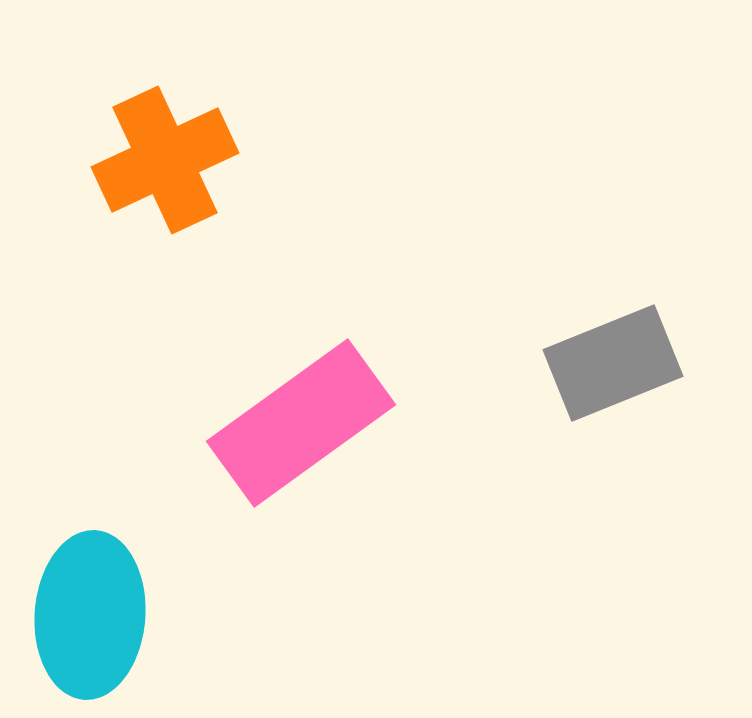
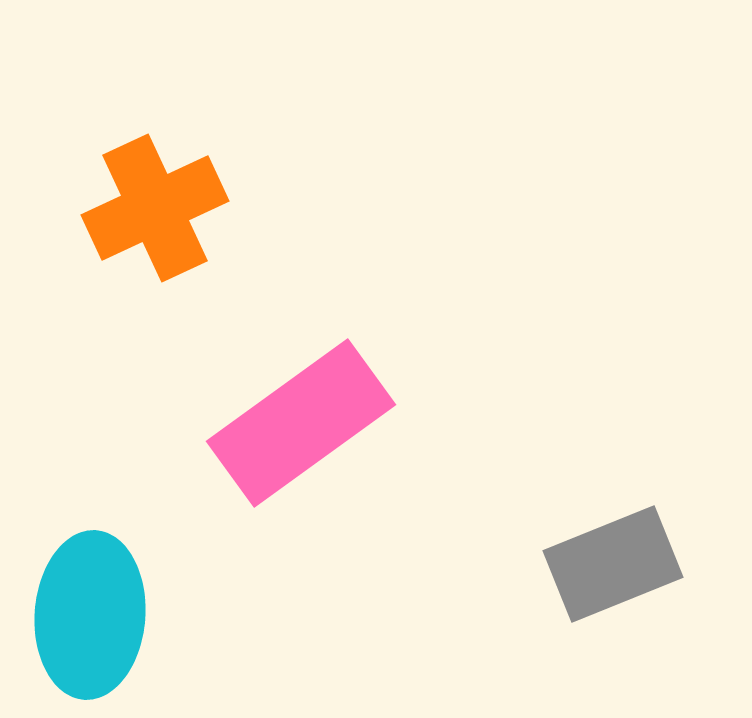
orange cross: moved 10 px left, 48 px down
gray rectangle: moved 201 px down
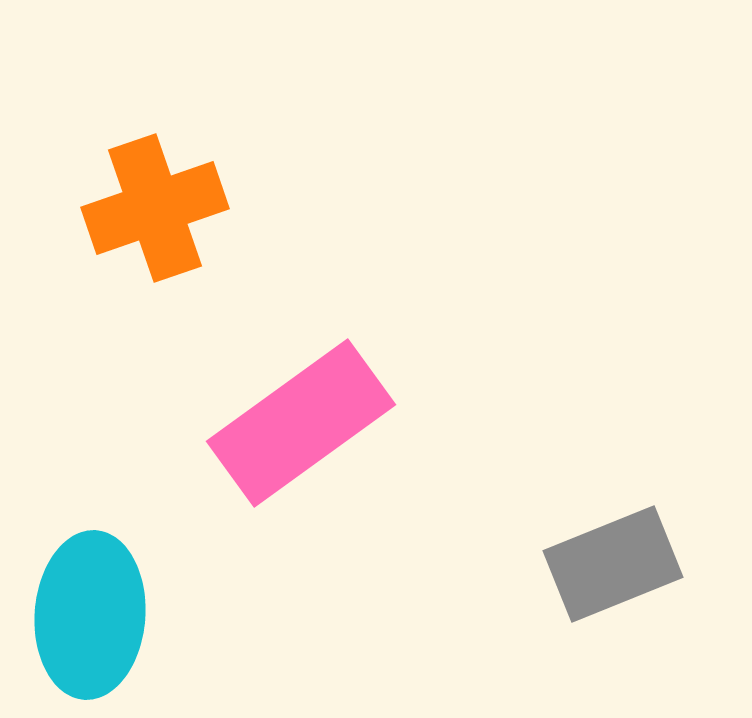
orange cross: rotated 6 degrees clockwise
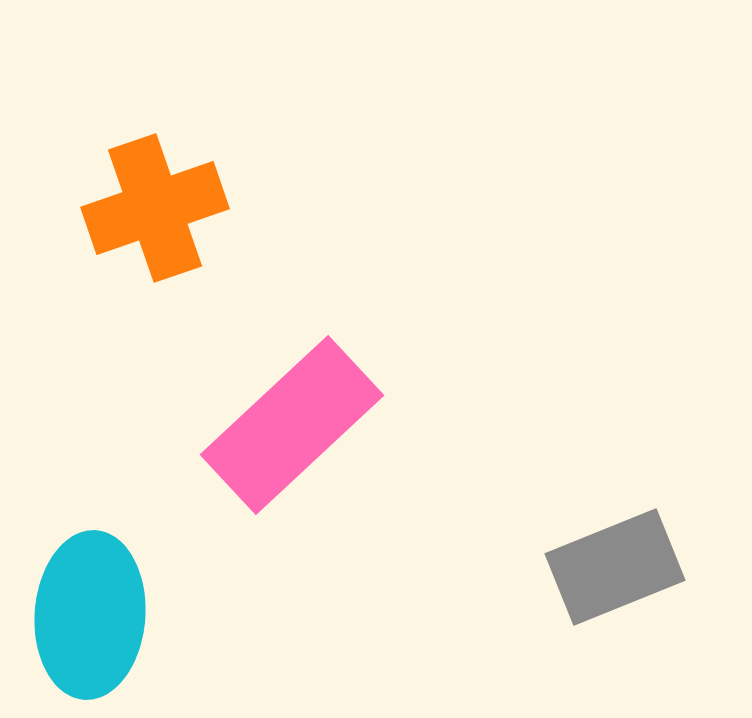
pink rectangle: moved 9 px left, 2 px down; rotated 7 degrees counterclockwise
gray rectangle: moved 2 px right, 3 px down
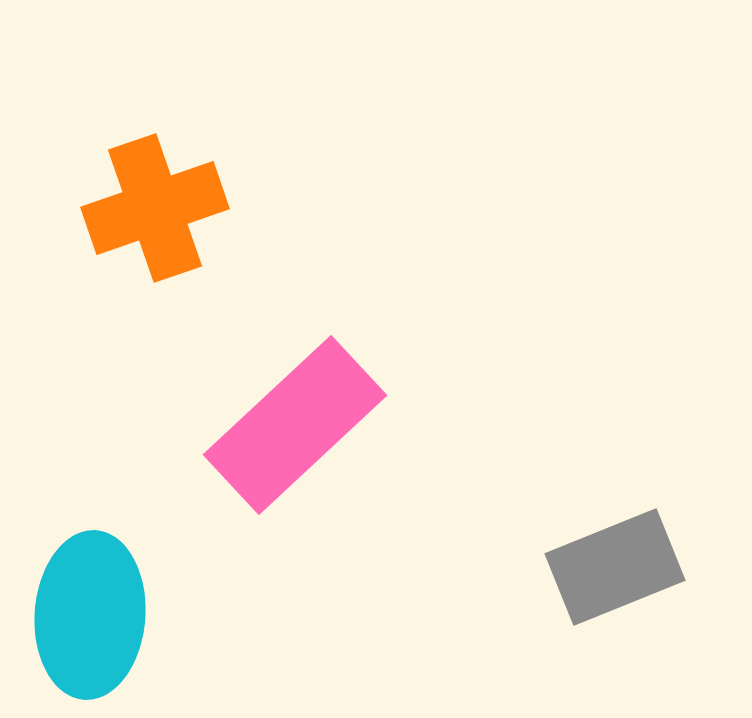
pink rectangle: moved 3 px right
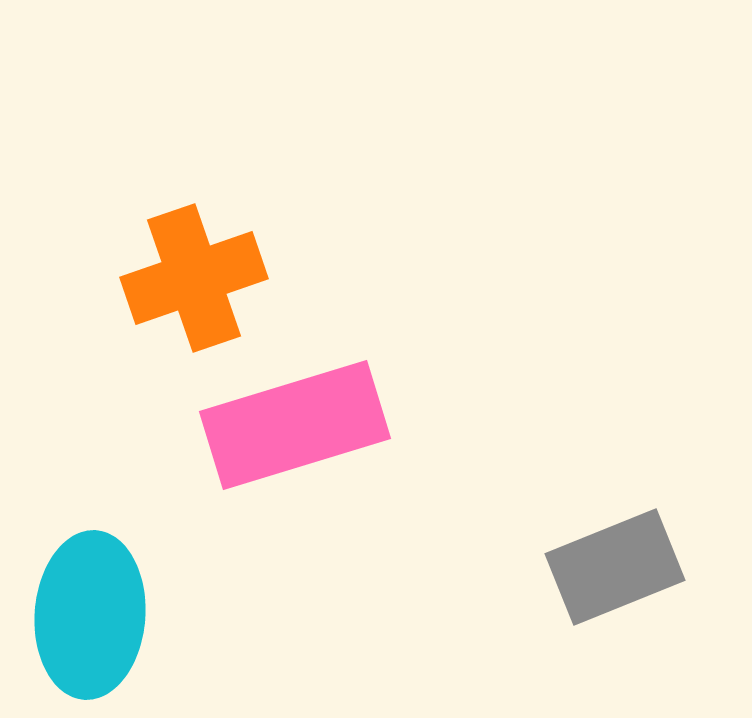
orange cross: moved 39 px right, 70 px down
pink rectangle: rotated 26 degrees clockwise
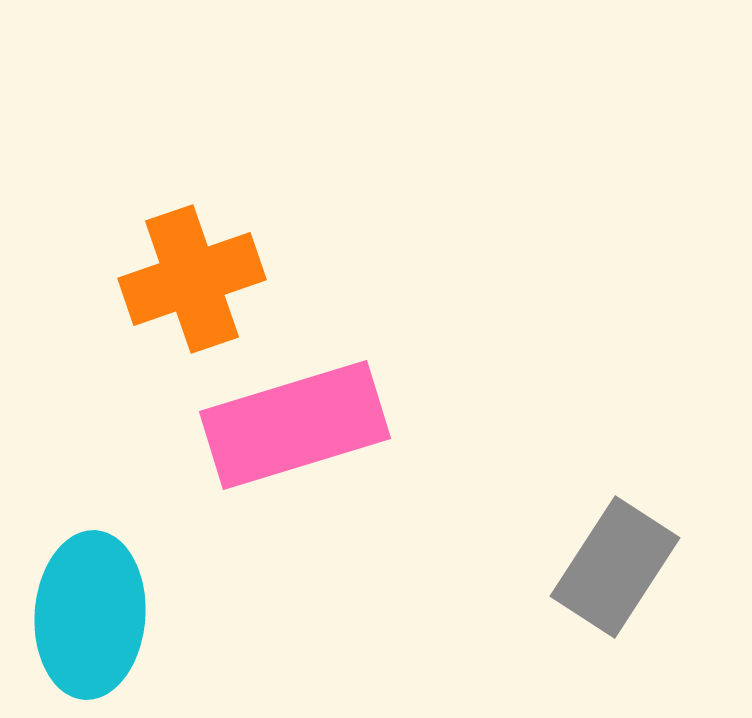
orange cross: moved 2 px left, 1 px down
gray rectangle: rotated 35 degrees counterclockwise
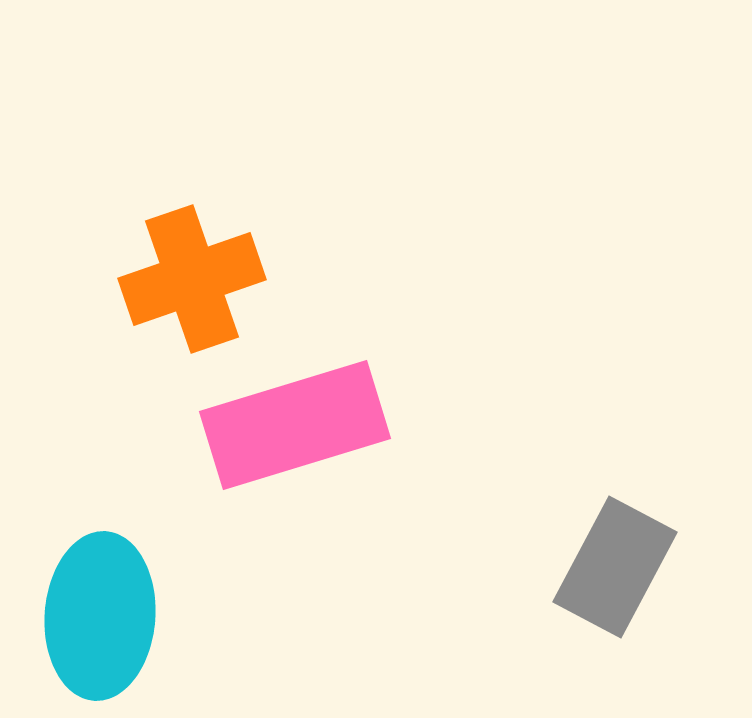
gray rectangle: rotated 5 degrees counterclockwise
cyan ellipse: moved 10 px right, 1 px down
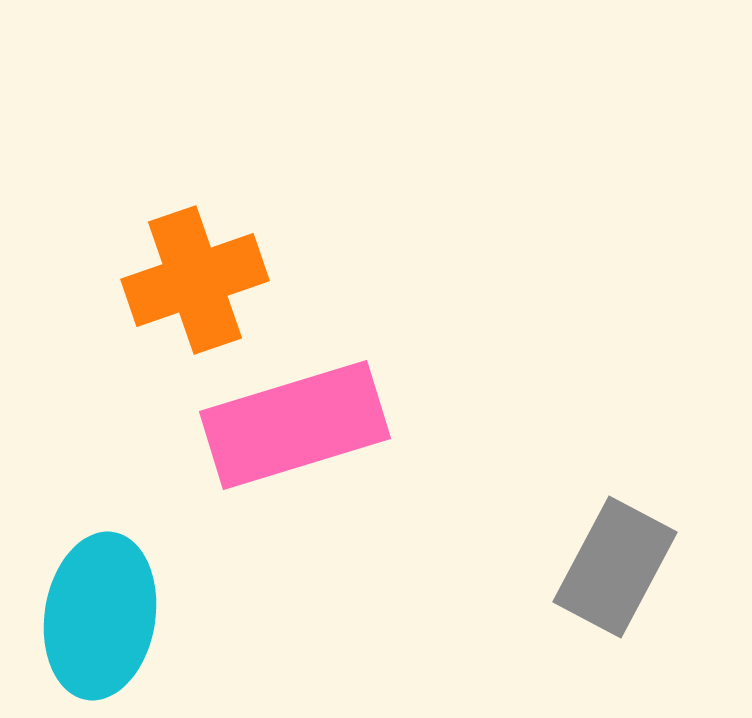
orange cross: moved 3 px right, 1 px down
cyan ellipse: rotated 5 degrees clockwise
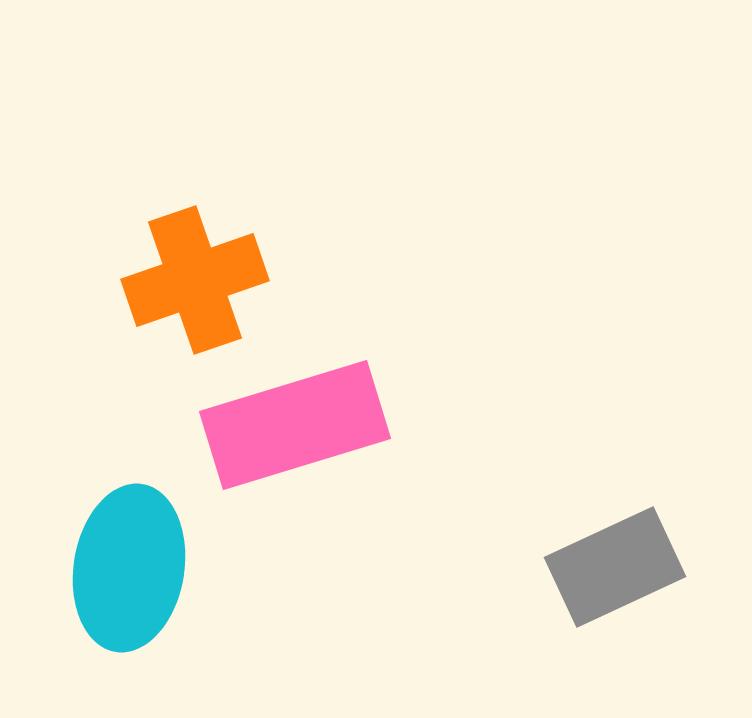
gray rectangle: rotated 37 degrees clockwise
cyan ellipse: moved 29 px right, 48 px up
